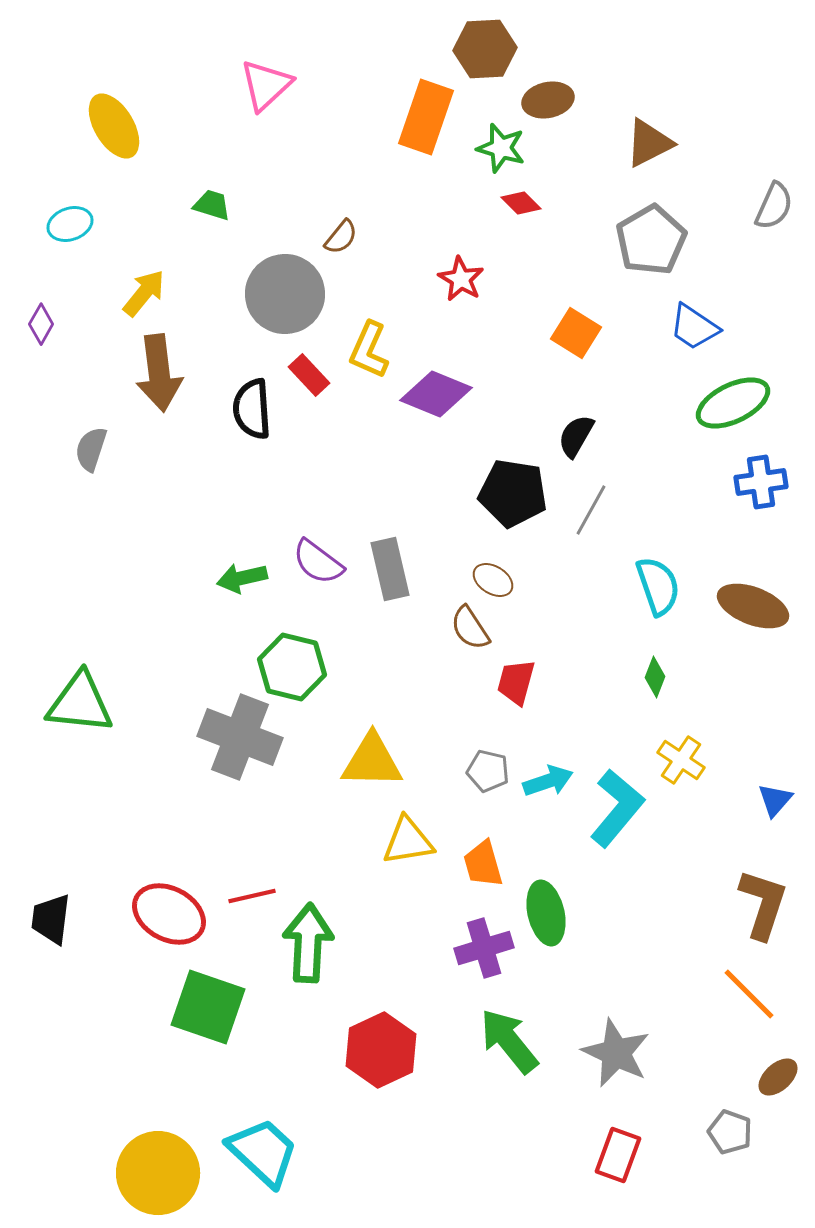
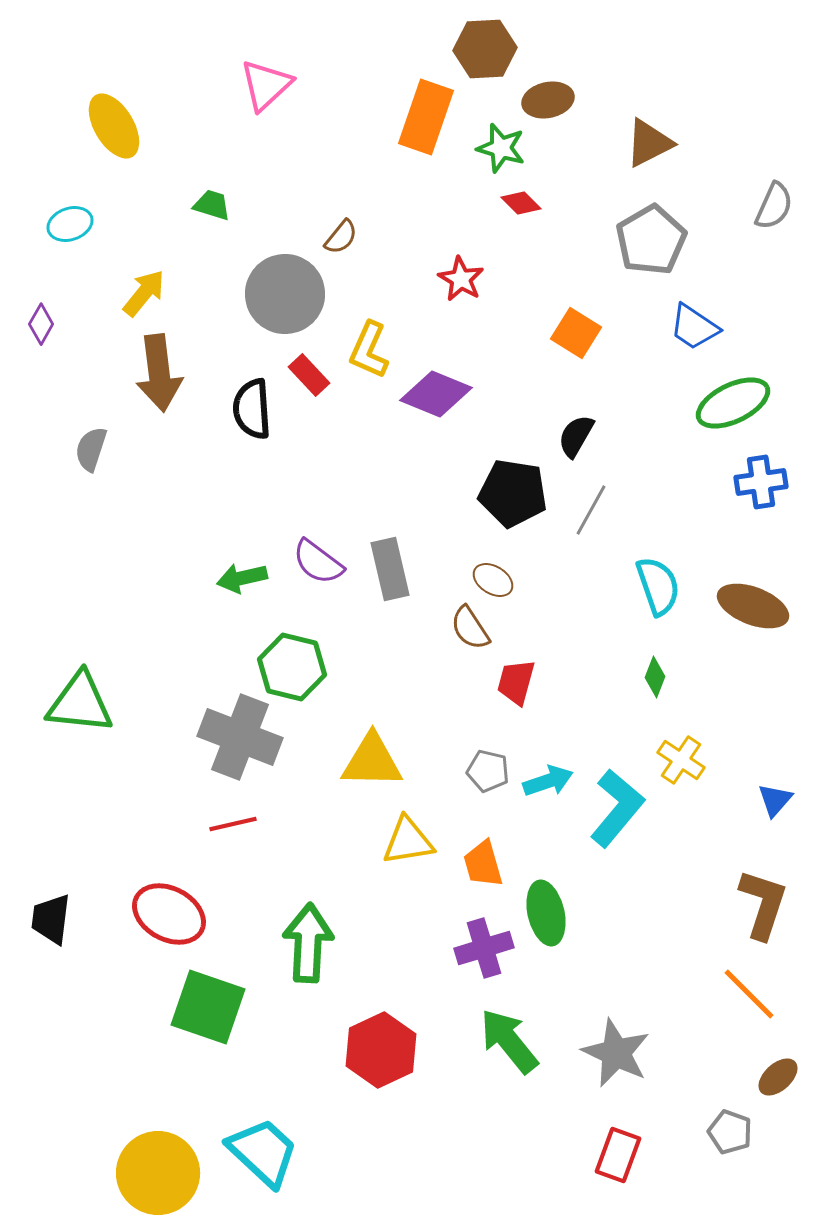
red line at (252, 896): moved 19 px left, 72 px up
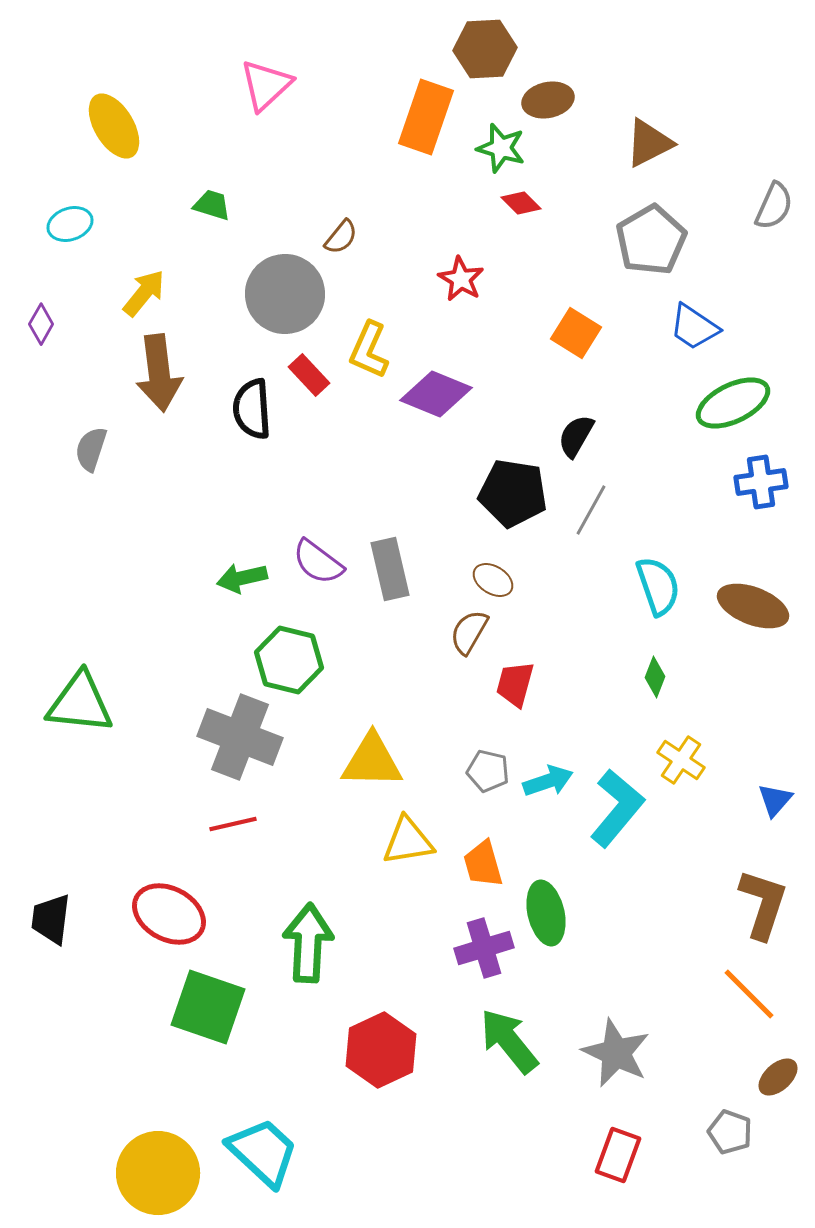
brown semicircle at (470, 628): moved 1 px left, 4 px down; rotated 63 degrees clockwise
green hexagon at (292, 667): moved 3 px left, 7 px up
red trapezoid at (516, 682): moved 1 px left, 2 px down
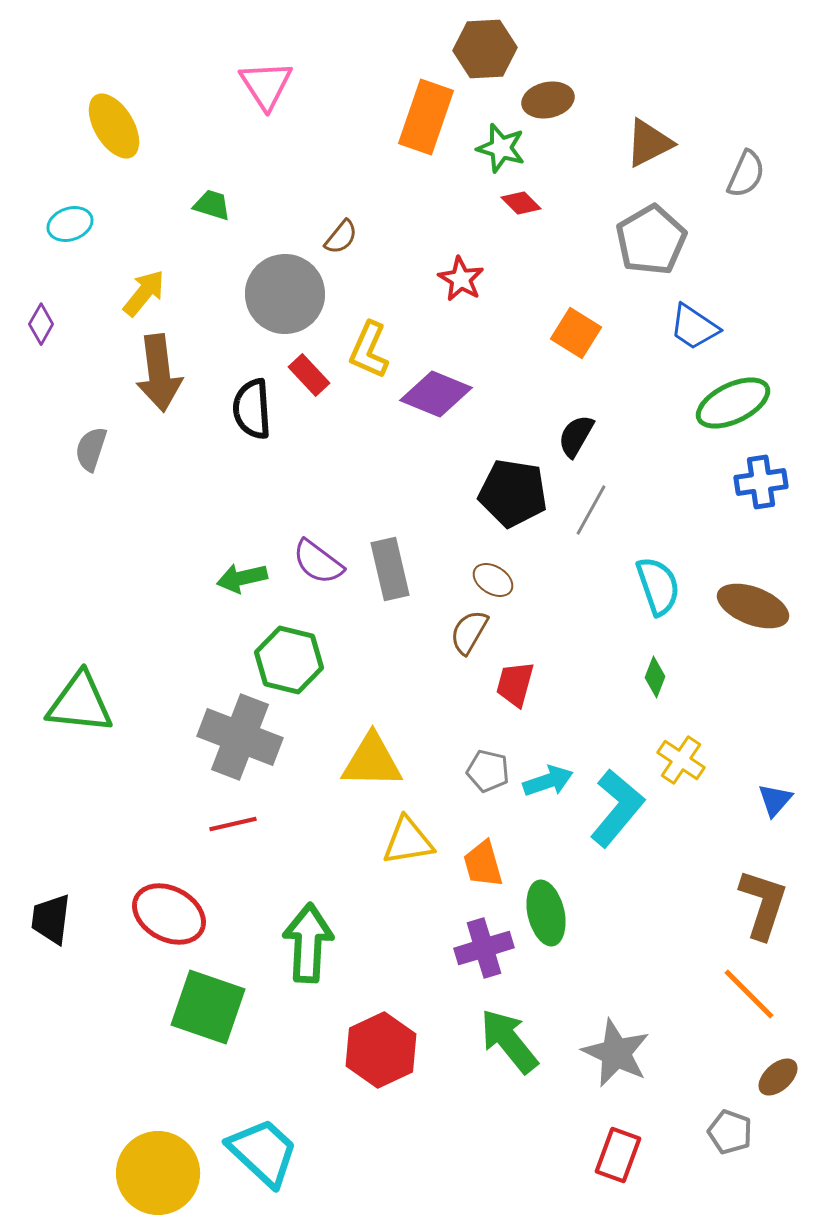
pink triangle at (266, 85): rotated 20 degrees counterclockwise
gray semicircle at (774, 206): moved 28 px left, 32 px up
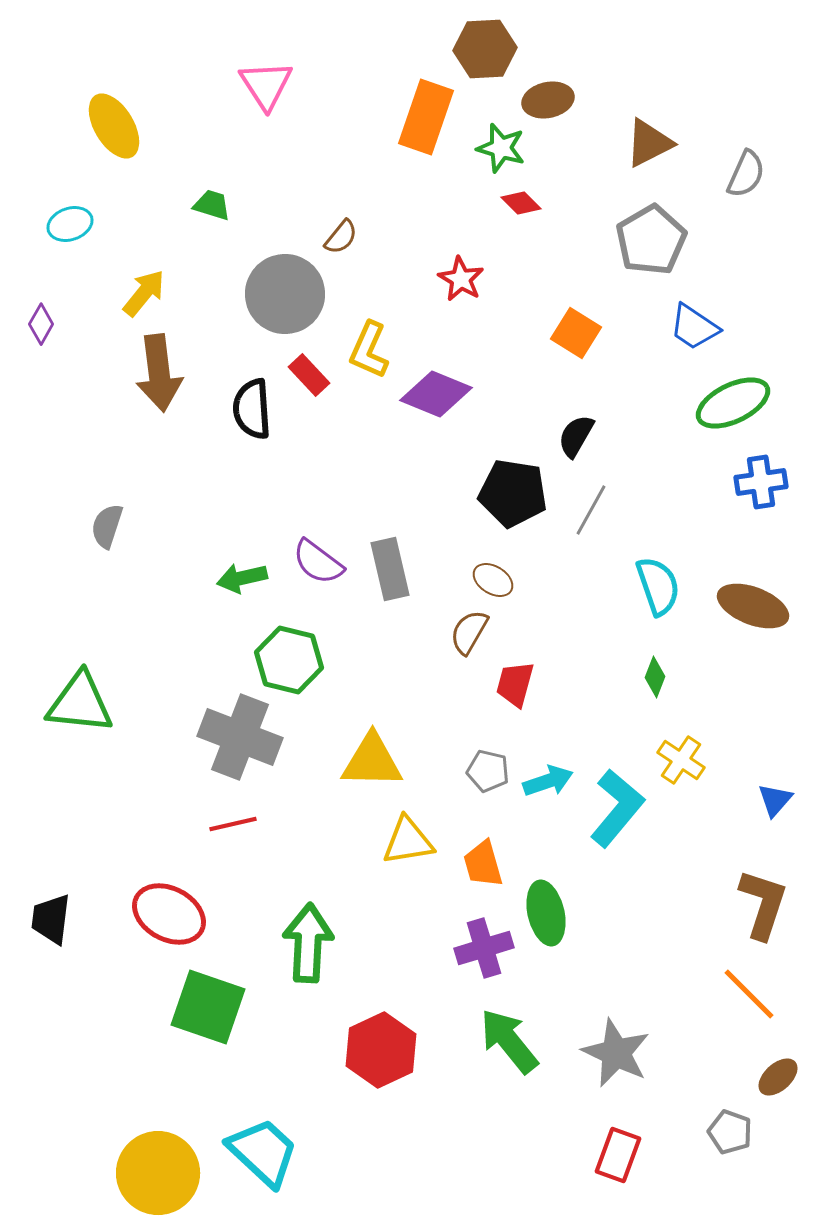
gray semicircle at (91, 449): moved 16 px right, 77 px down
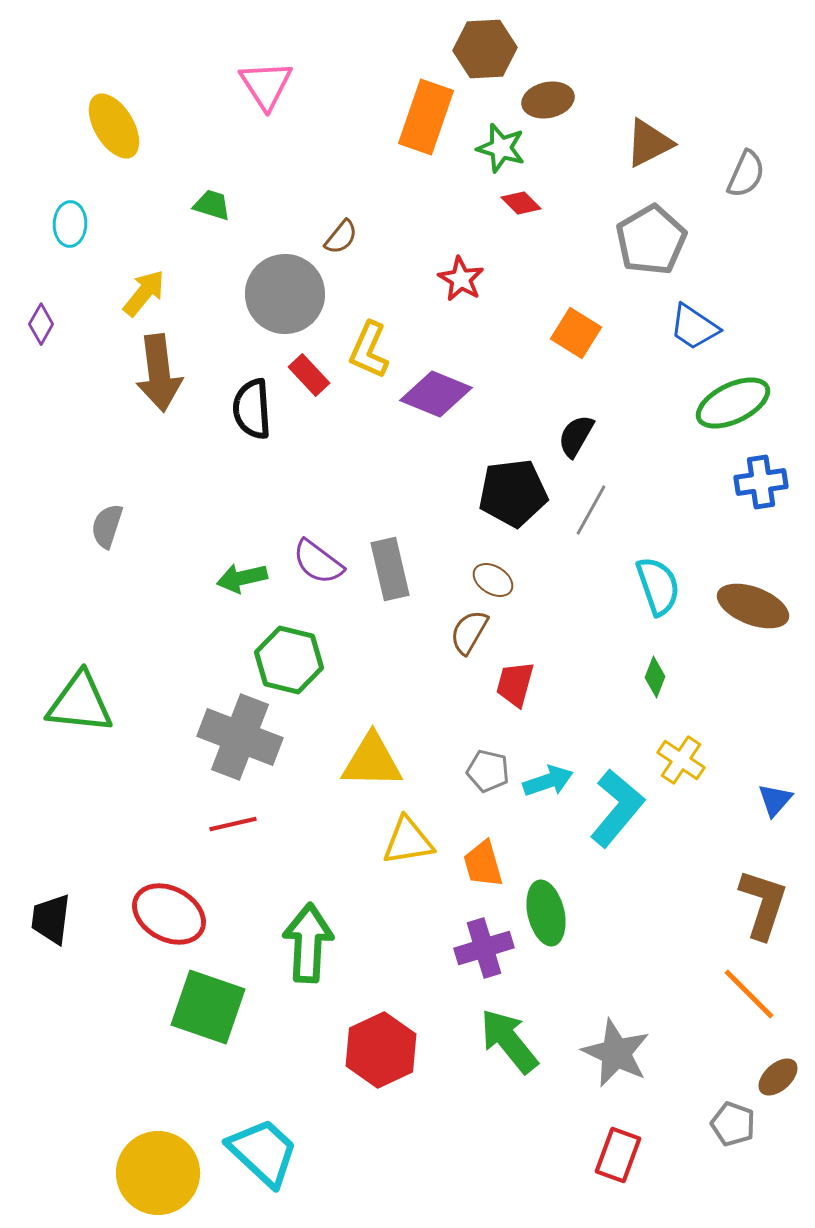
cyan ellipse at (70, 224): rotated 69 degrees counterclockwise
black pentagon at (513, 493): rotated 16 degrees counterclockwise
gray pentagon at (730, 1132): moved 3 px right, 8 px up
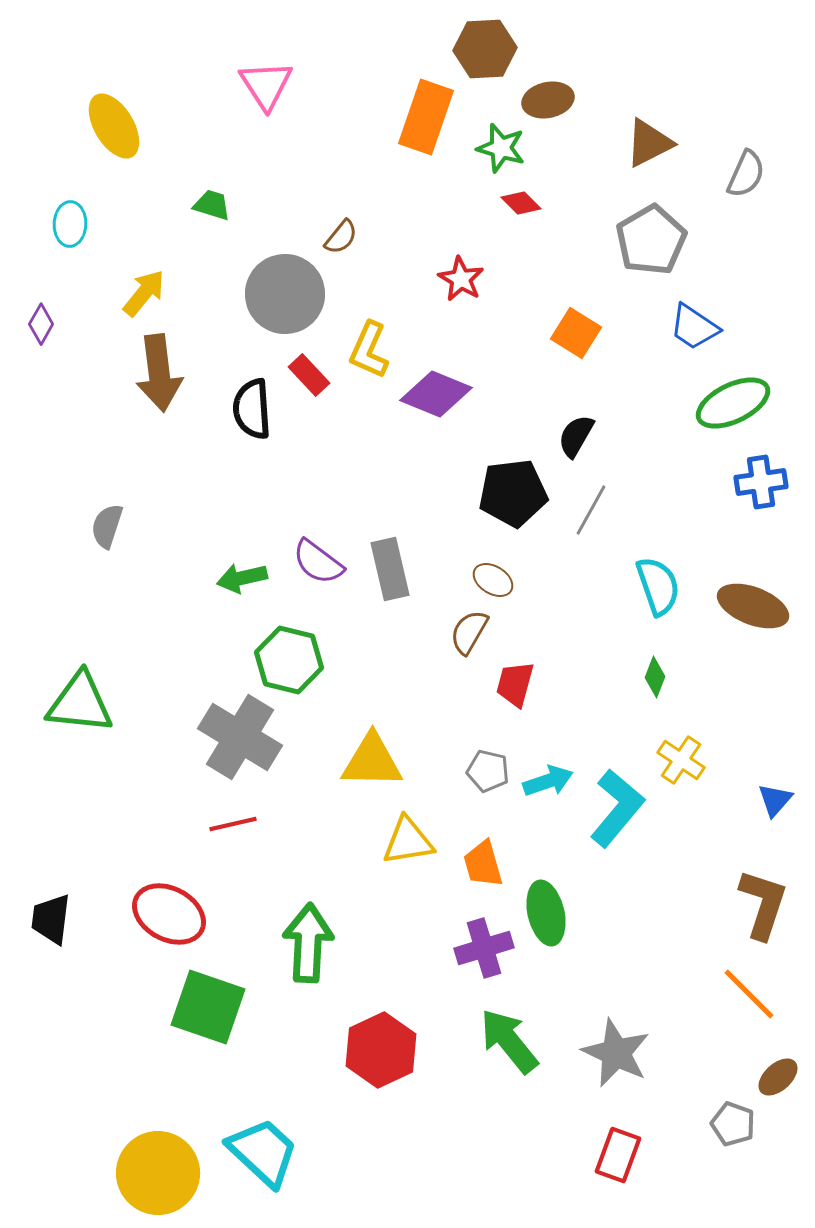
gray cross at (240, 737): rotated 10 degrees clockwise
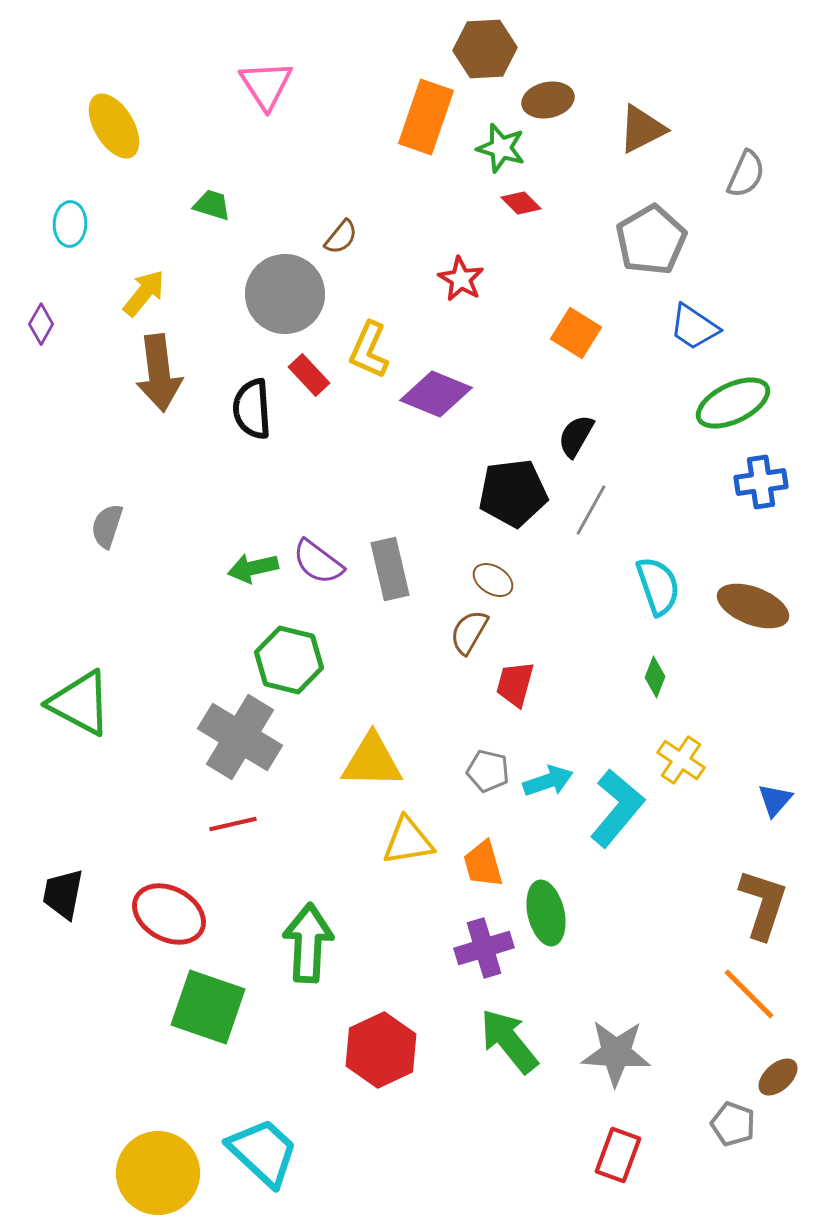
brown triangle at (649, 143): moved 7 px left, 14 px up
green arrow at (242, 578): moved 11 px right, 10 px up
green triangle at (80, 703): rotated 22 degrees clockwise
black trapezoid at (51, 919): moved 12 px right, 25 px up; rotated 4 degrees clockwise
gray star at (616, 1053): rotated 22 degrees counterclockwise
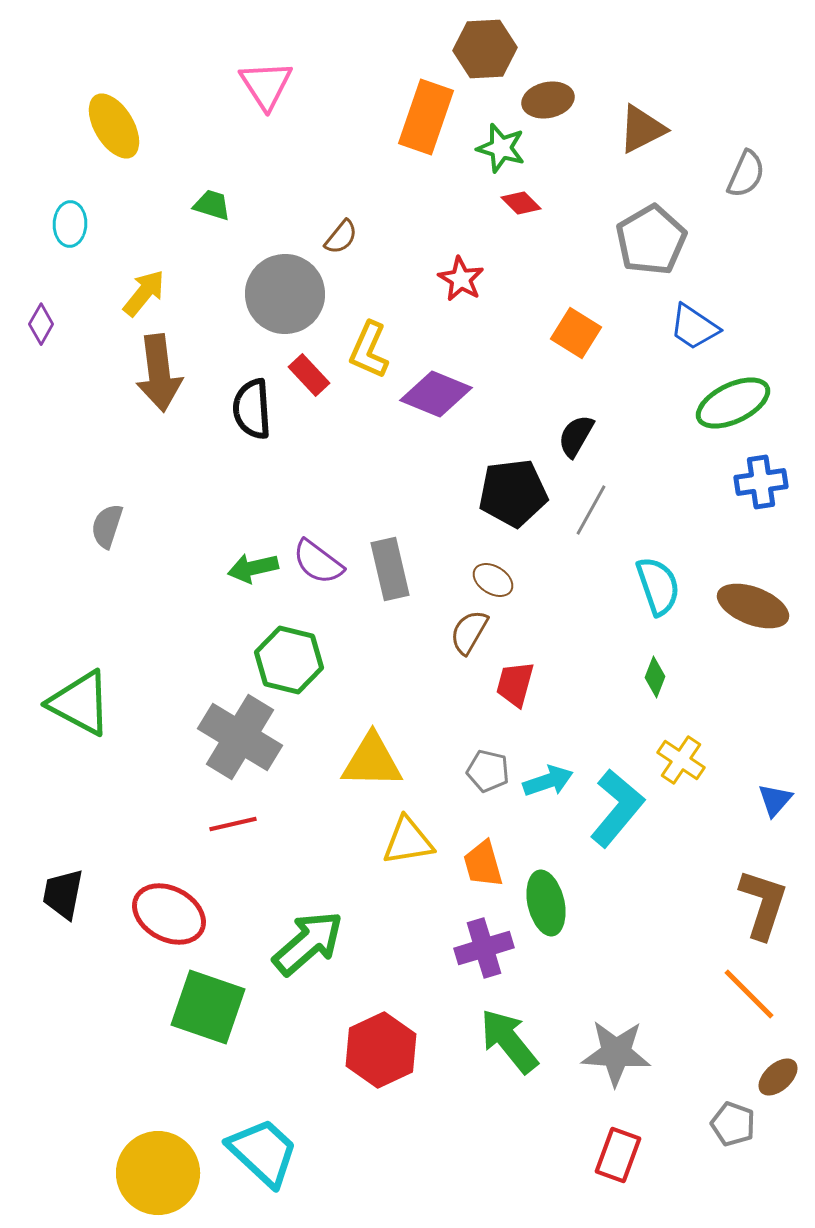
green ellipse at (546, 913): moved 10 px up
green arrow at (308, 943): rotated 46 degrees clockwise
